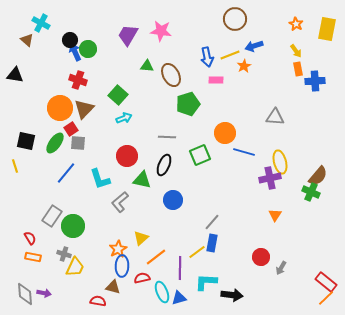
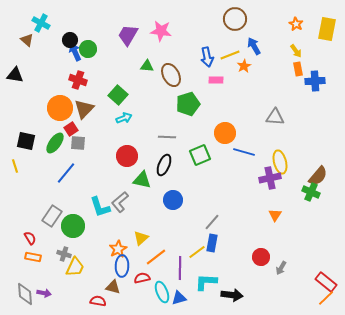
blue arrow at (254, 46): rotated 78 degrees clockwise
cyan L-shape at (100, 179): moved 28 px down
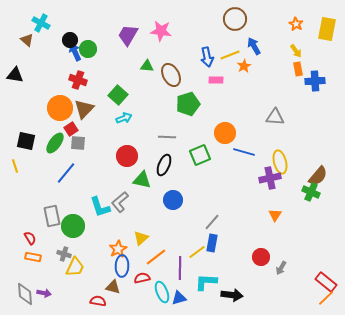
gray rectangle at (52, 216): rotated 45 degrees counterclockwise
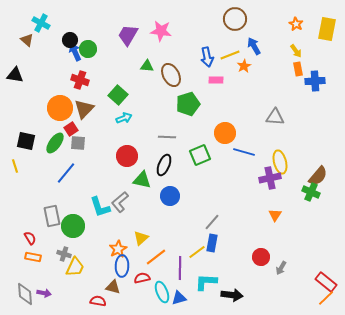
red cross at (78, 80): moved 2 px right
blue circle at (173, 200): moved 3 px left, 4 px up
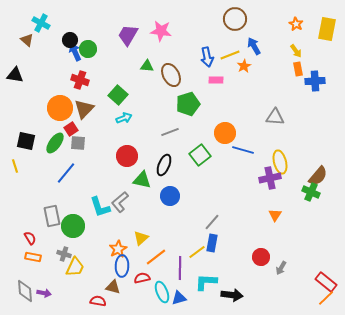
gray line at (167, 137): moved 3 px right, 5 px up; rotated 24 degrees counterclockwise
blue line at (244, 152): moved 1 px left, 2 px up
green square at (200, 155): rotated 15 degrees counterclockwise
gray diamond at (25, 294): moved 3 px up
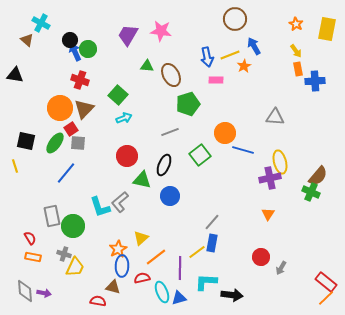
orange triangle at (275, 215): moved 7 px left, 1 px up
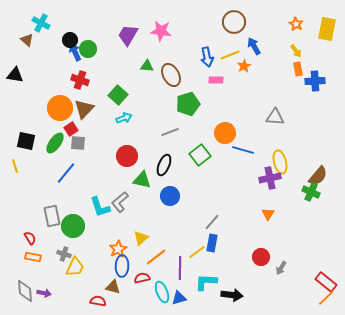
brown circle at (235, 19): moved 1 px left, 3 px down
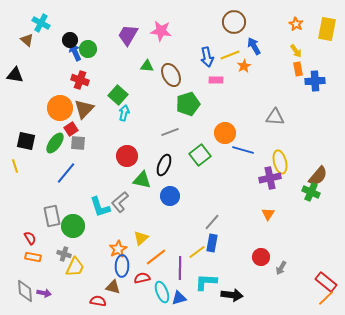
cyan arrow at (124, 118): moved 5 px up; rotated 56 degrees counterclockwise
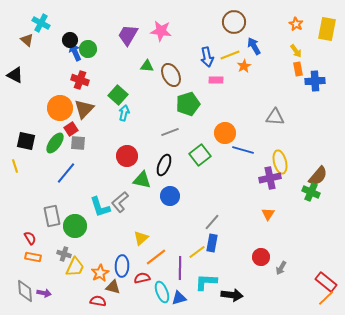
black triangle at (15, 75): rotated 18 degrees clockwise
green circle at (73, 226): moved 2 px right
orange star at (118, 249): moved 18 px left, 24 px down
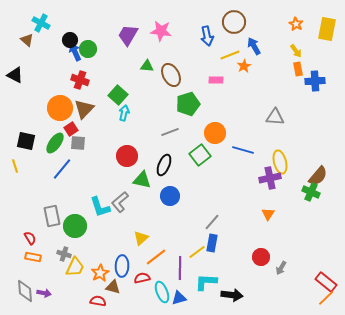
blue arrow at (207, 57): moved 21 px up
orange circle at (225, 133): moved 10 px left
blue line at (66, 173): moved 4 px left, 4 px up
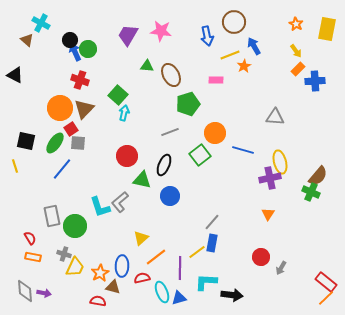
orange rectangle at (298, 69): rotated 56 degrees clockwise
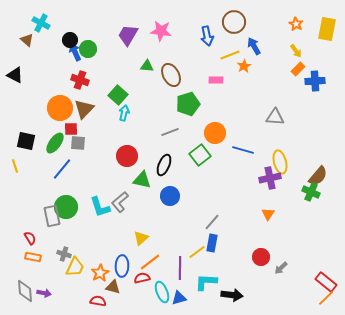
red square at (71, 129): rotated 32 degrees clockwise
green circle at (75, 226): moved 9 px left, 19 px up
orange line at (156, 257): moved 6 px left, 5 px down
gray arrow at (281, 268): rotated 16 degrees clockwise
